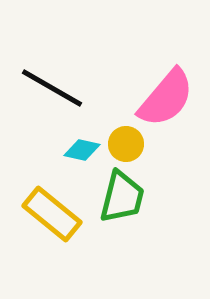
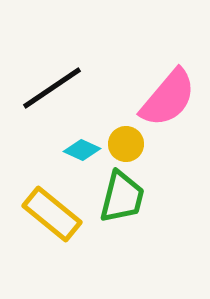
black line: rotated 64 degrees counterclockwise
pink semicircle: moved 2 px right
cyan diamond: rotated 12 degrees clockwise
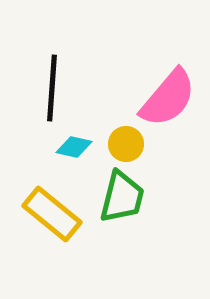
black line: rotated 52 degrees counterclockwise
cyan diamond: moved 8 px left, 3 px up; rotated 12 degrees counterclockwise
